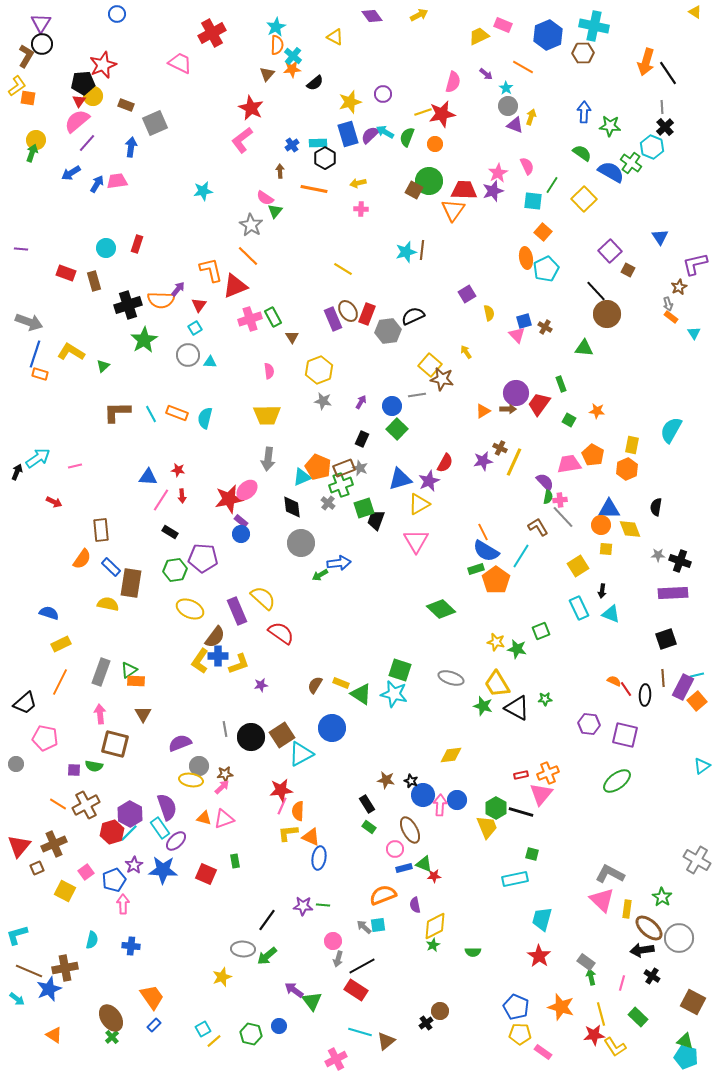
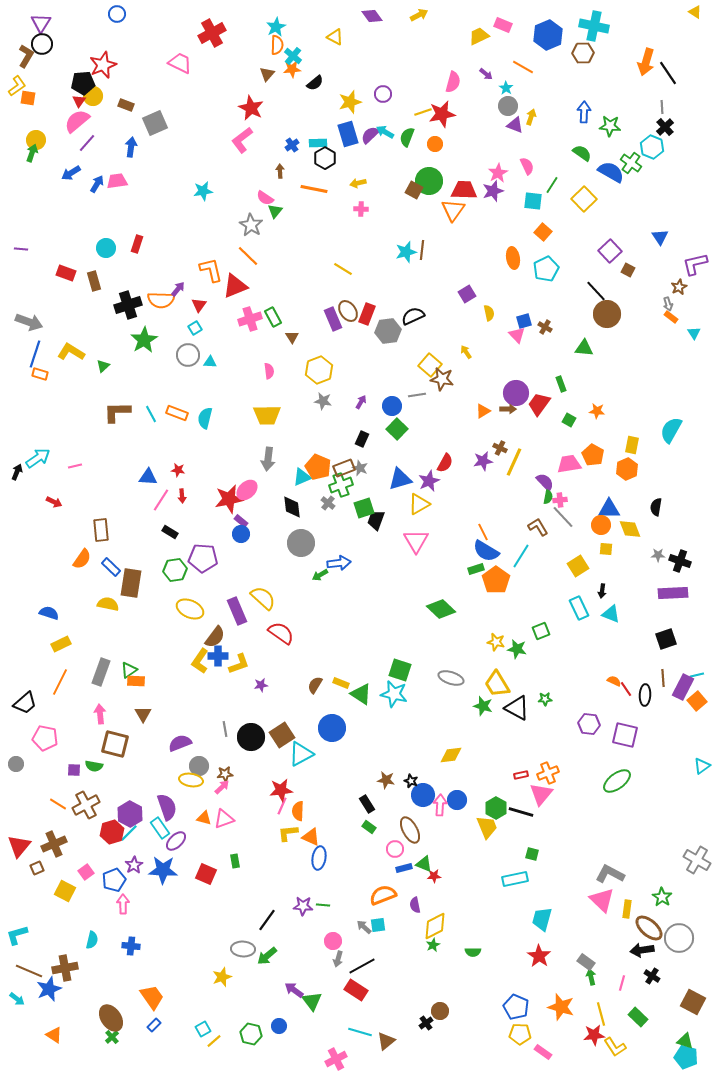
orange ellipse at (526, 258): moved 13 px left
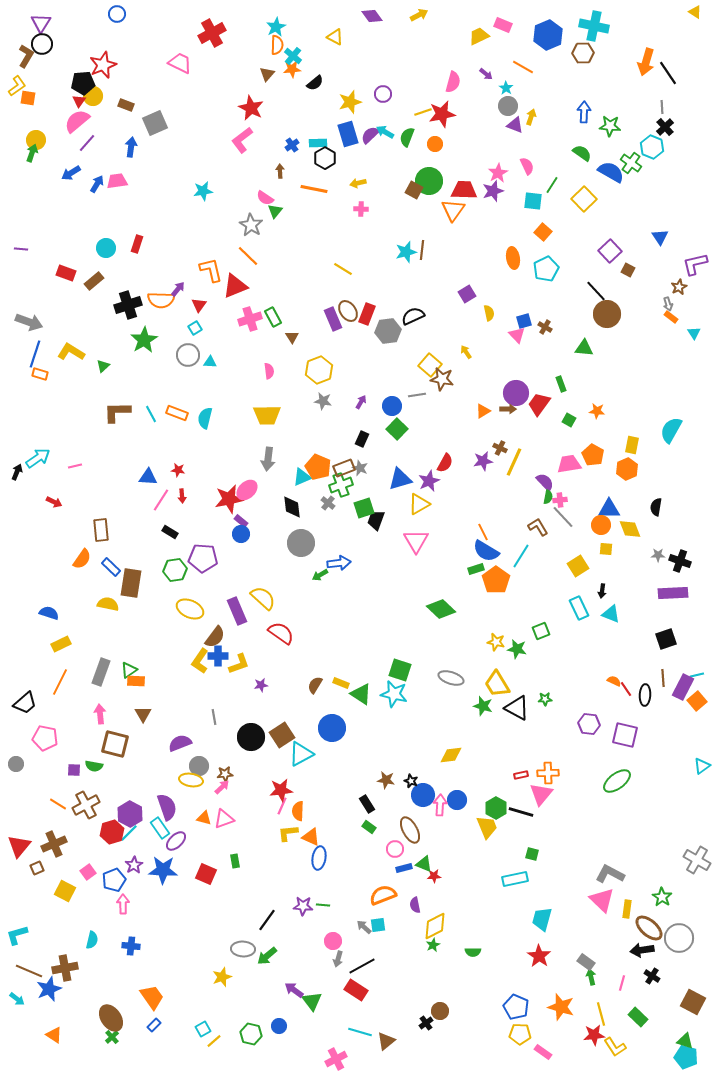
brown rectangle at (94, 281): rotated 66 degrees clockwise
gray line at (225, 729): moved 11 px left, 12 px up
orange cross at (548, 773): rotated 20 degrees clockwise
pink square at (86, 872): moved 2 px right
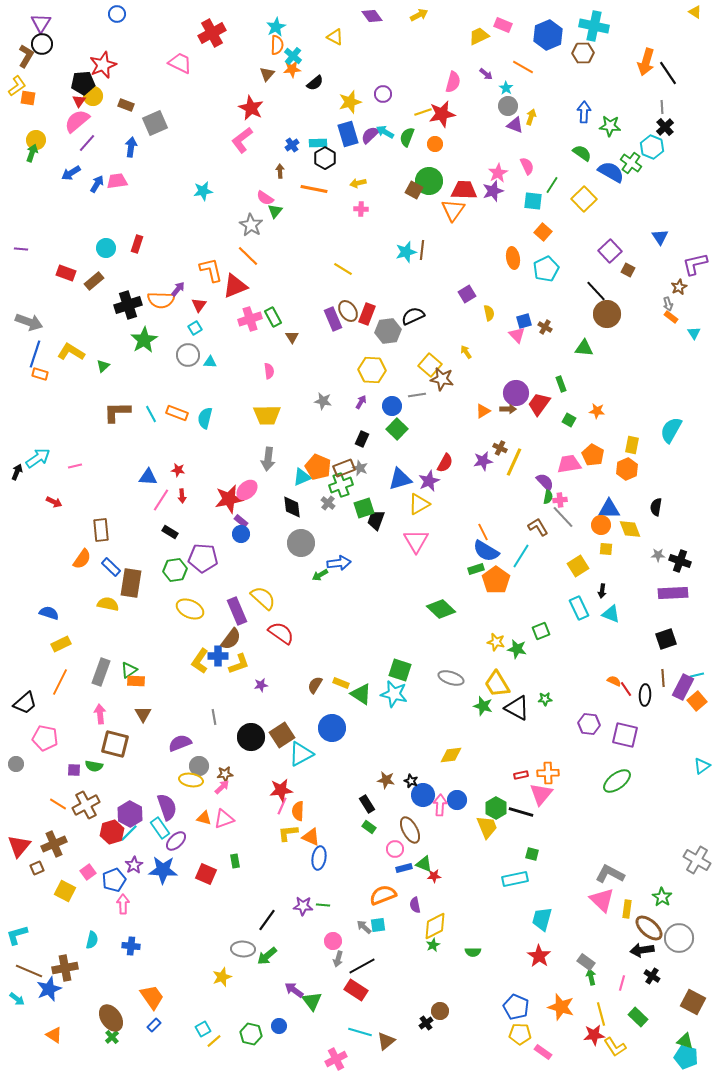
yellow hexagon at (319, 370): moved 53 px right; rotated 24 degrees clockwise
brown semicircle at (215, 637): moved 16 px right, 2 px down
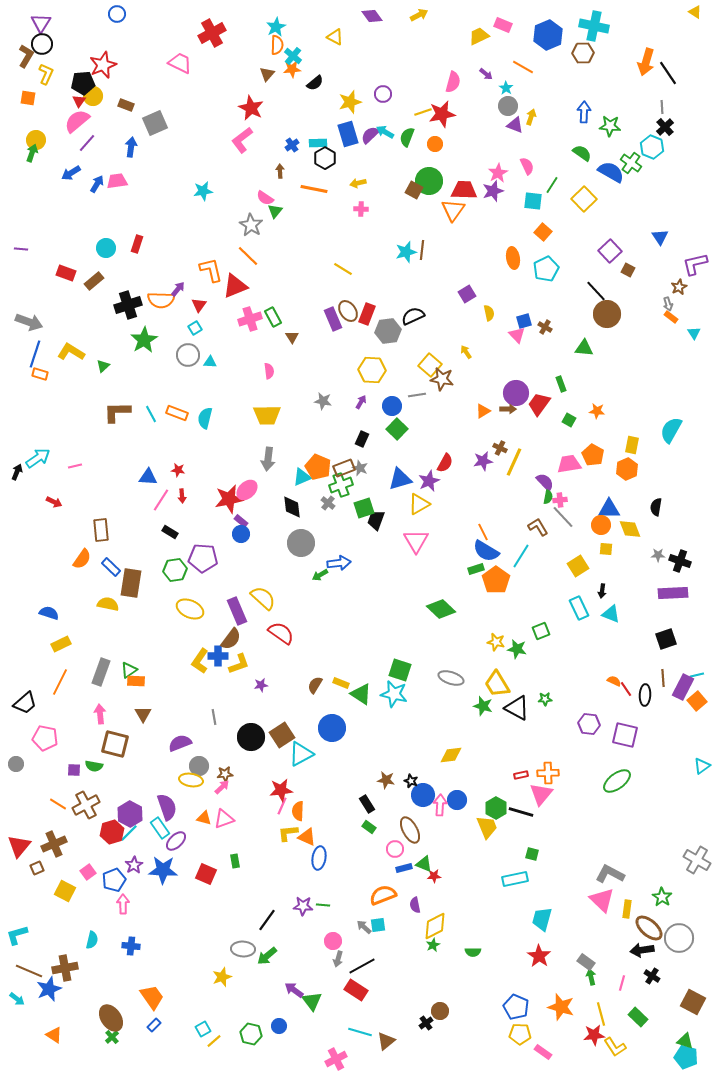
yellow L-shape at (17, 86): moved 29 px right, 12 px up; rotated 30 degrees counterclockwise
orange triangle at (311, 837): moved 4 px left
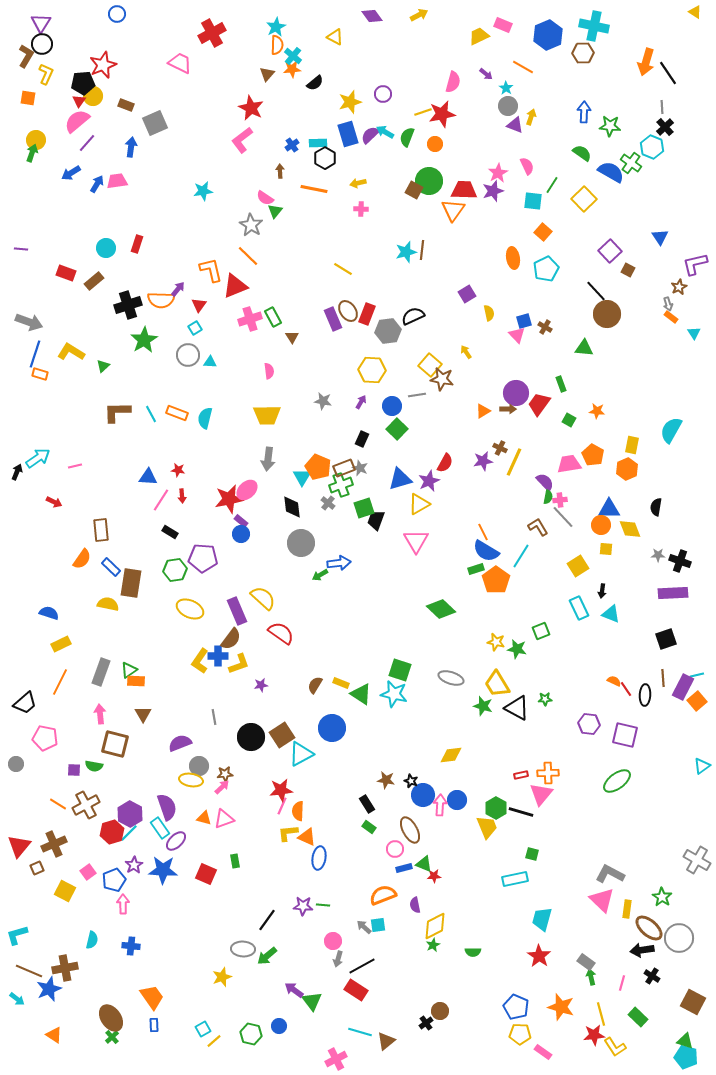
cyan triangle at (302, 477): rotated 36 degrees counterclockwise
blue rectangle at (154, 1025): rotated 48 degrees counterclockwise
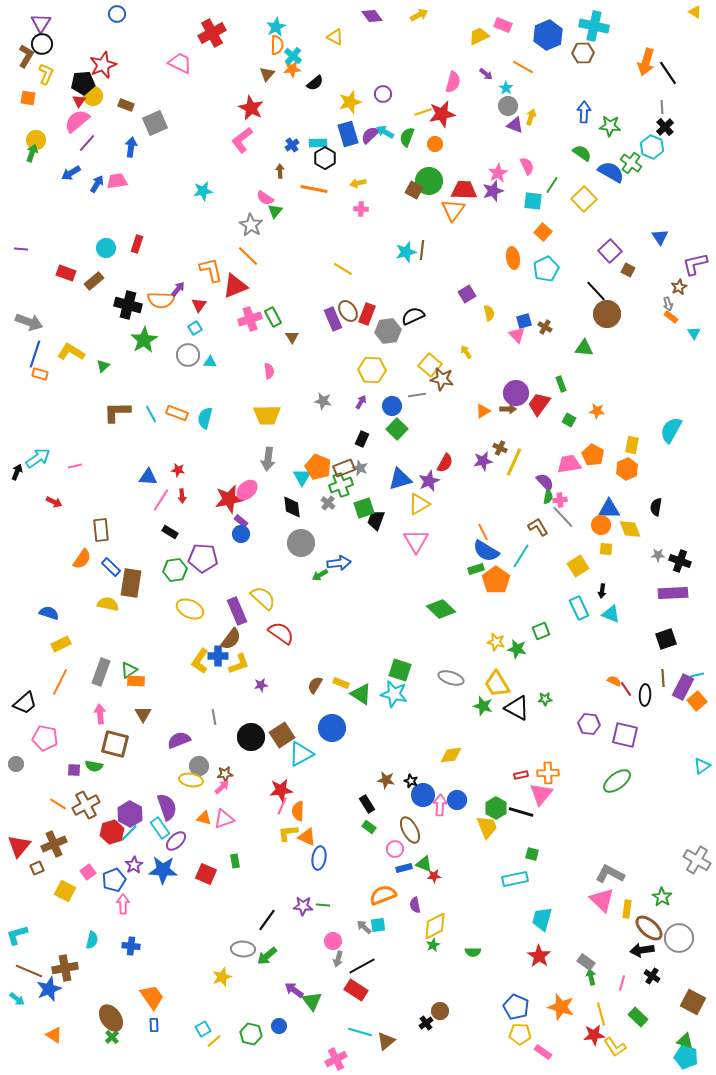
black cross at (128, 305): rotated 32 degrees clockwise
purple semicircle at (180, 743): moved 1 px left, 3 px up
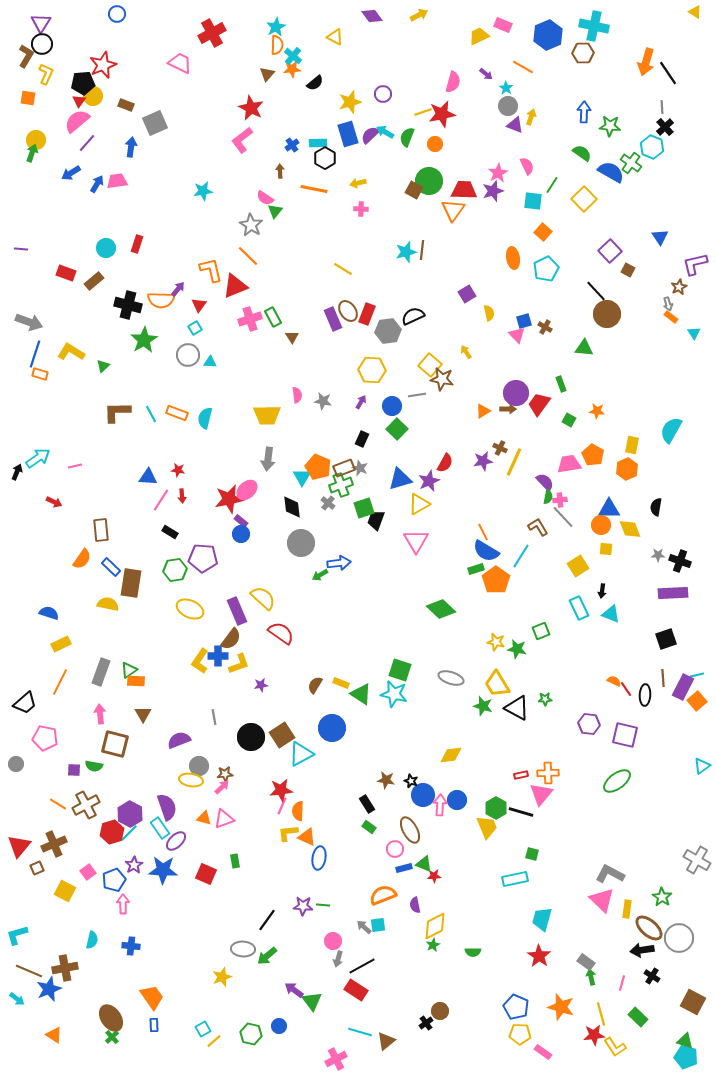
pink semicircle at (269, 371): moved 28 px right, 24 px down
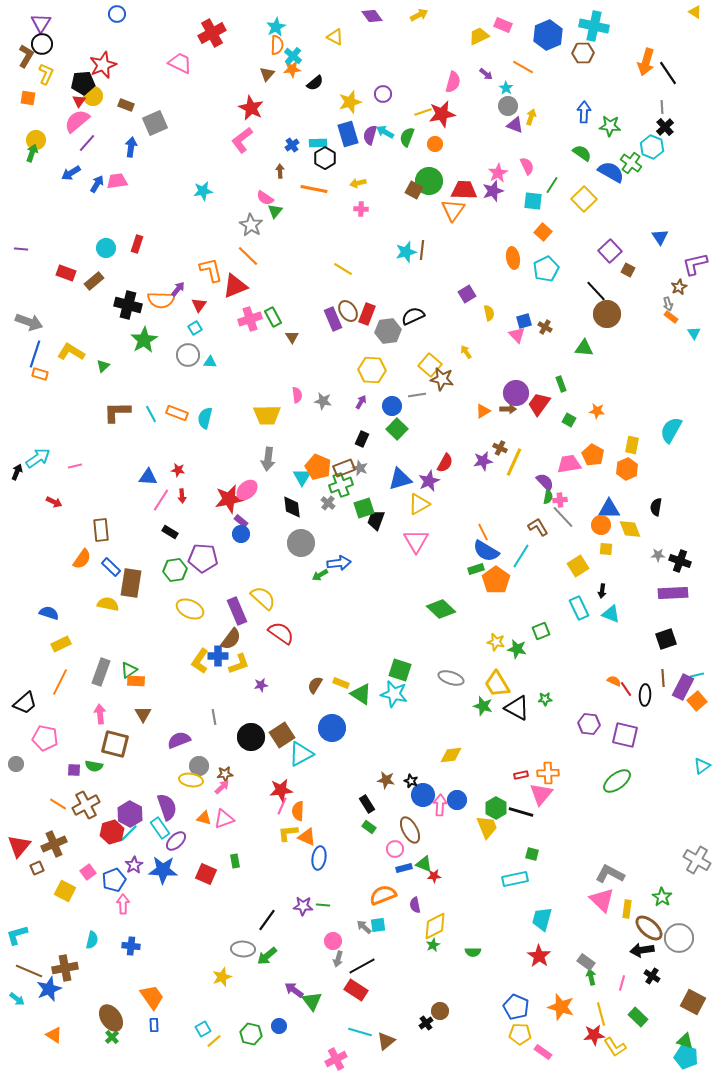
purple semicircle at (370, 135): rotated 30 degrees counterclockwise
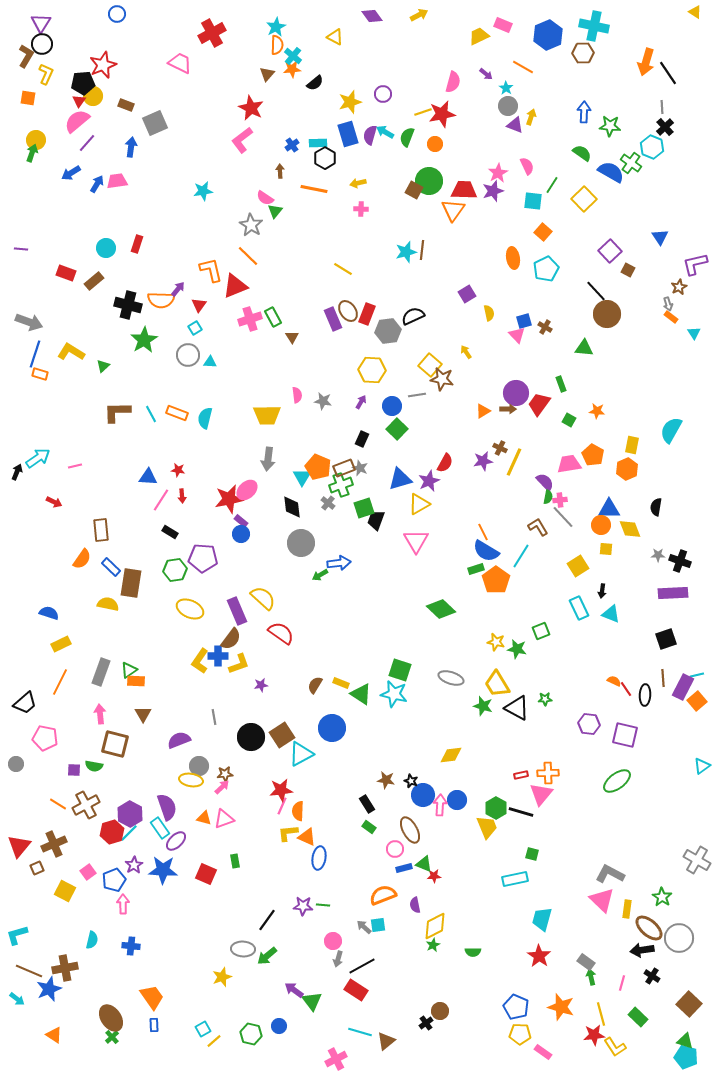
brown square at (693, 1002): moved 4 px left, 2 px down; rotated 15 degrees clockwise
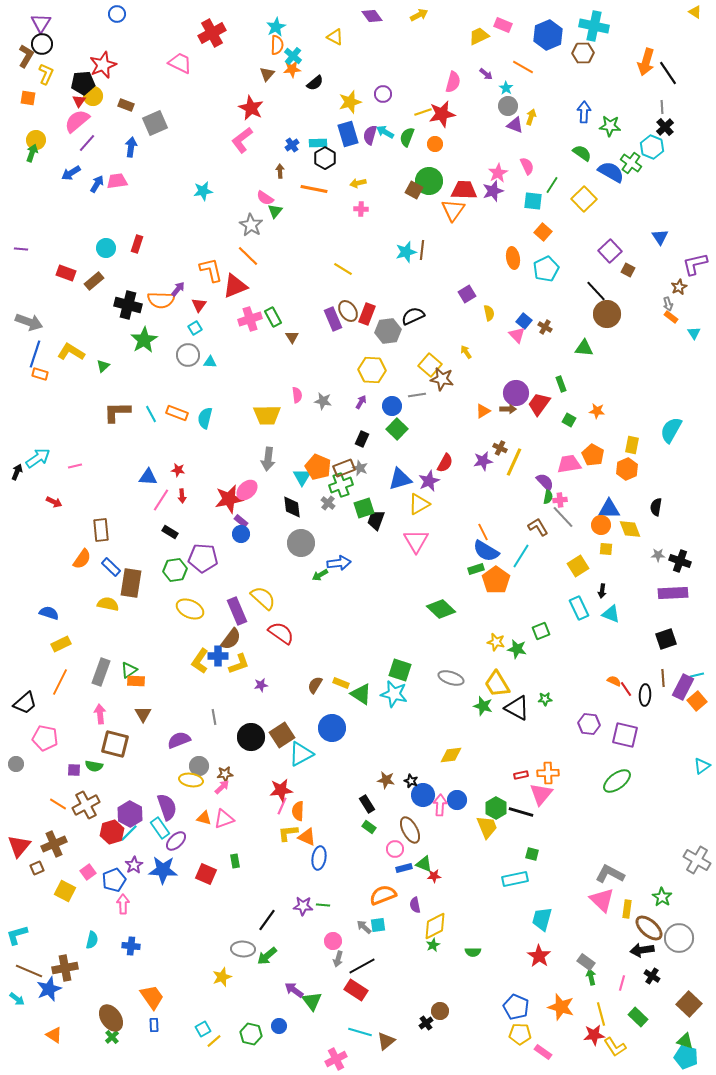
blue square at (524, 321): rotated 35 degrees counterclockwise
